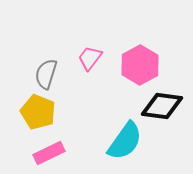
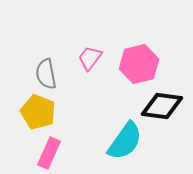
pink hexagon: moved 1 px left, 1 px up; rotated 15 degrees clockwise
gray semicircle: rotated 28 degrees counterclockwise
pink rectangle: rotated 40 degrees counterclockwise
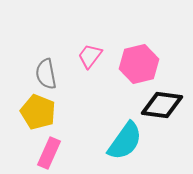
pink trapezoid: moved 2 px up
black diamond: moved 1 px up
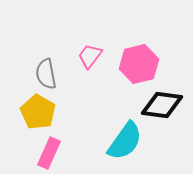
yellow pentagon: rotated 8 degrees clockwise
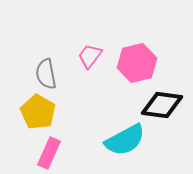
pink hexagon: moved 2 px left, 1 px up
cyan semicircle: moved 1 px up; rotated 27 degrees clockwise
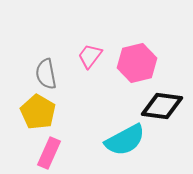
black diamond: moved 1 px down
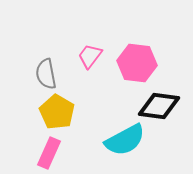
pink hexagon: rotated 21 degrees clockwise
black diamond: moved 3 px left
yellow pentagon: moved 19 px right
